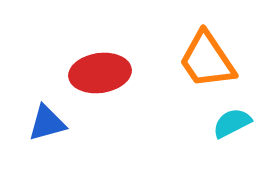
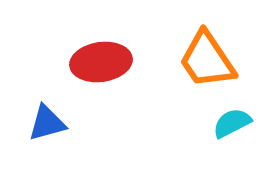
red ellipse: moved 1 px right, 11 px up
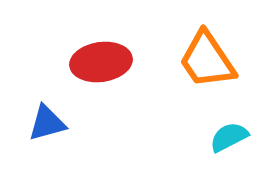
cyan semicircle: moved 3 px left, 14 px down
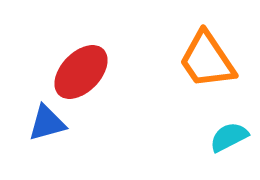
red ellipse: moved 20 px left, 10 px down; rotated 38 degrees counterclockwise
